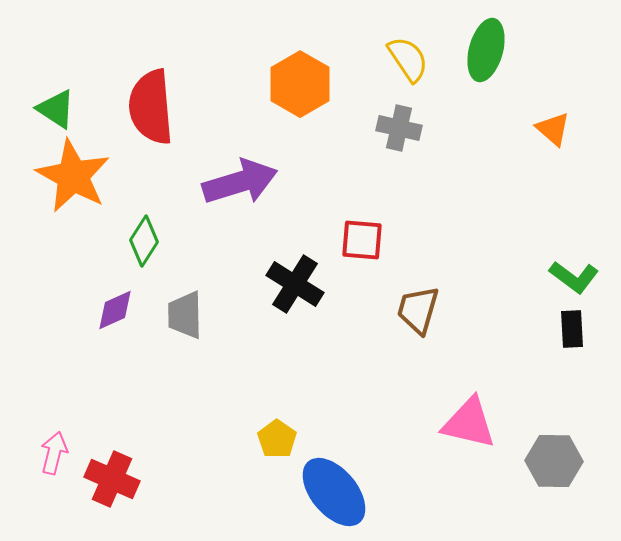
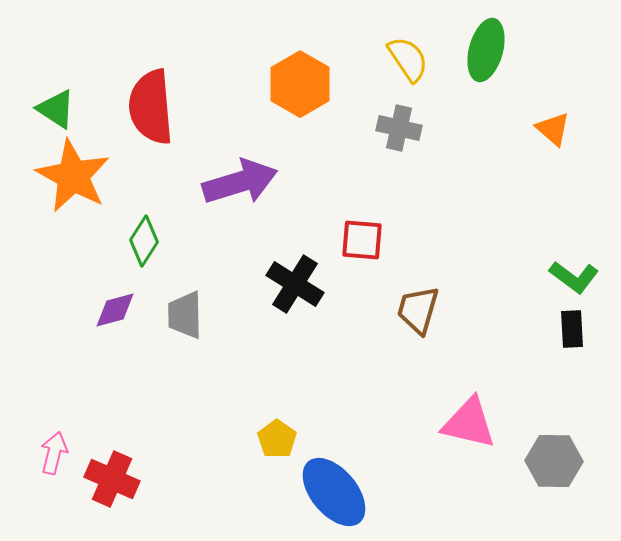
purple diamond: rotated 9 degrees clockwise
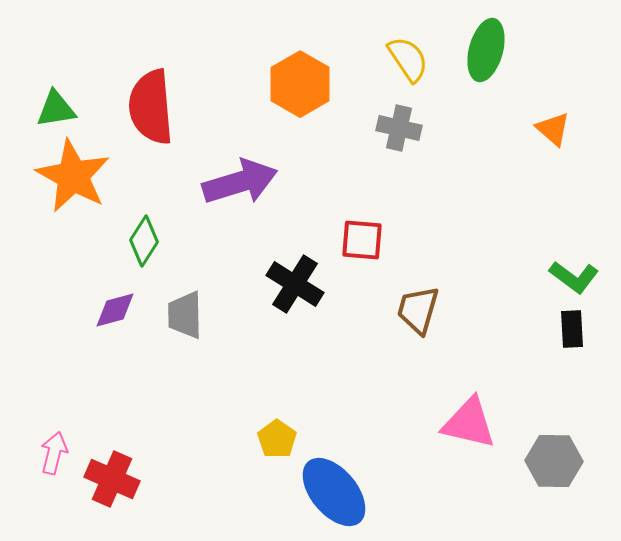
green triangle: rotated 42 degrees counterclockwise
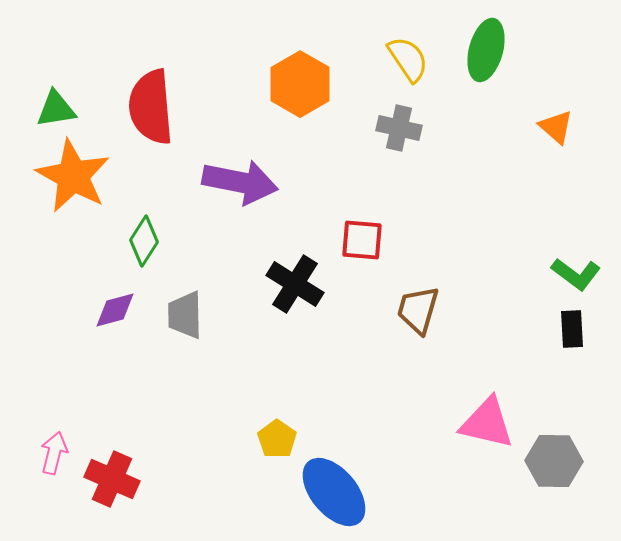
orange triangle: moved 3 px right, 2 px up
purple arrow: rotated 28 degrees clockwise
green L-shape: moved 2 px right, 3 px up
pink triangle: moved 18 px right
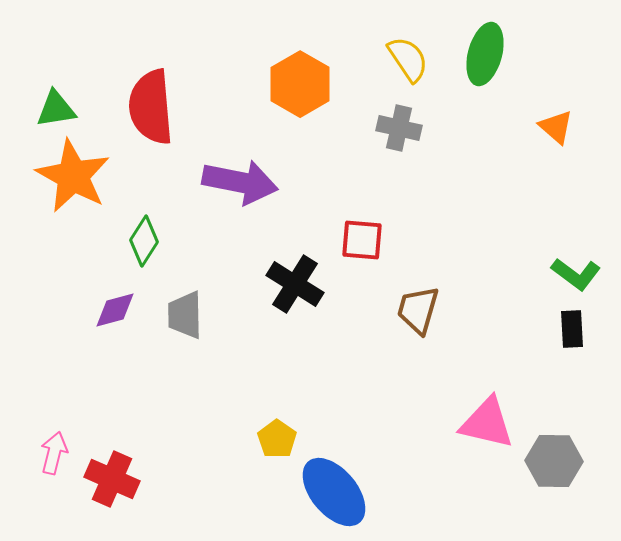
green ellipse: moved 1 px left, 4 px down
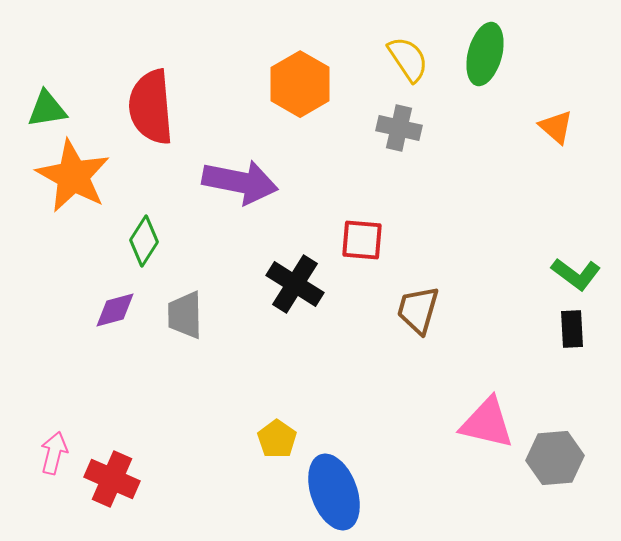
green triangle: moved 9 px left
gray hexagon: moved 1 px right, 3 px up; rotated 6 degrees counterclockwise
blue ellipse: rotated 20 degrees clockwise
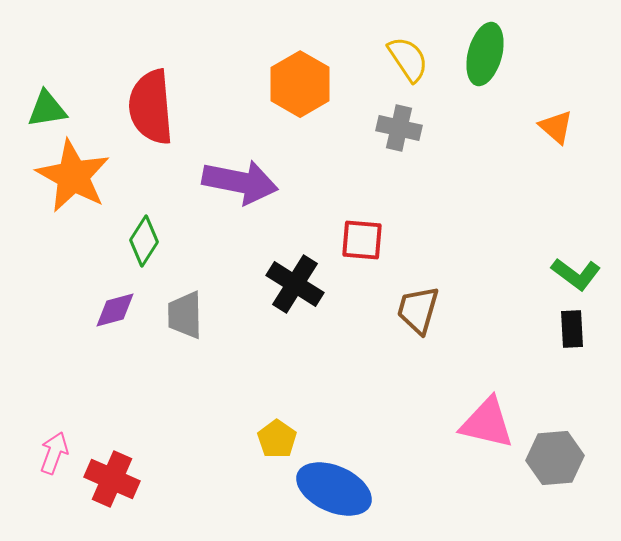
pink arrow: rotated 6 degrees clockwise
blue ellipse: moved 3 px up; rotated 46 degrees counterclockwise
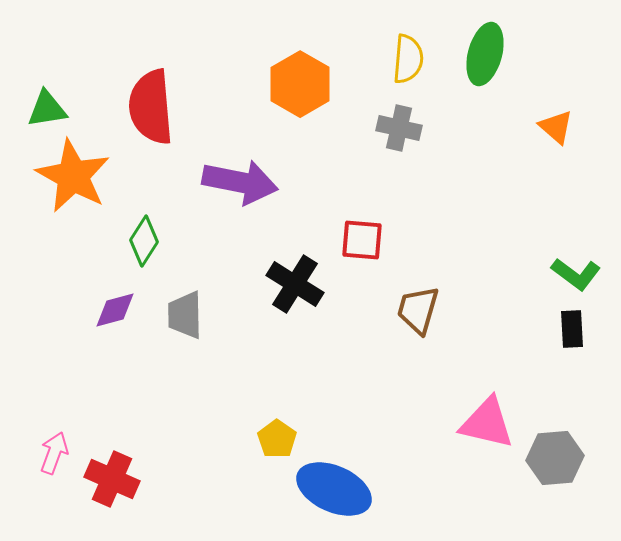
yellow semicircle: rotated 39 degrees clockwise
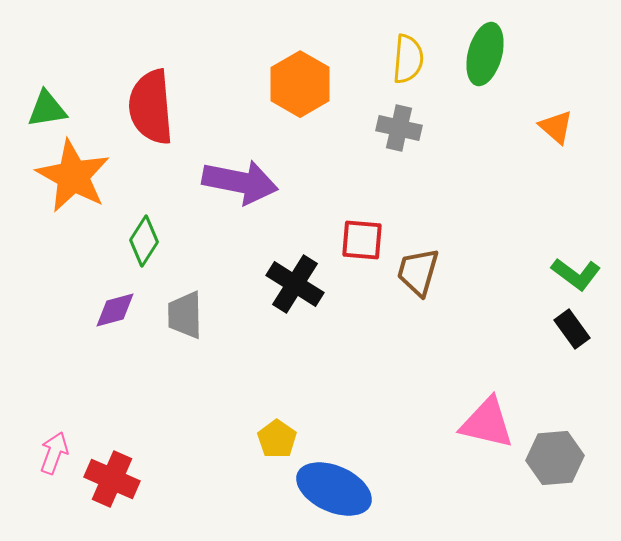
brown trapezoid: moved 38 px up
black rectangle: rotated 33 degrees counterclockwise
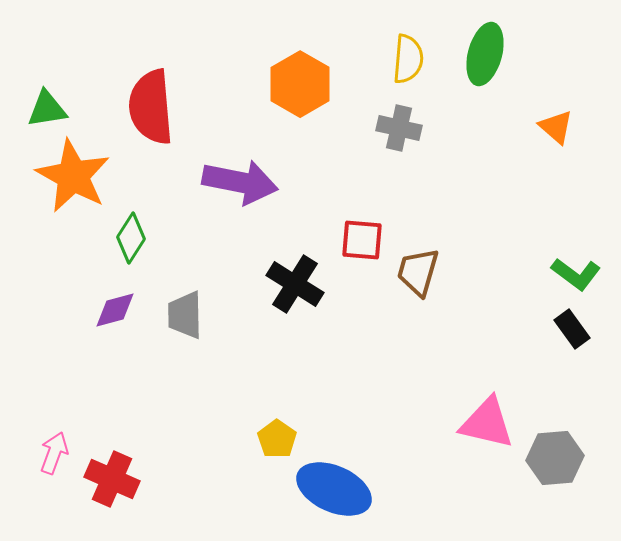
green diamond: moved 13 px left, 3 px up
